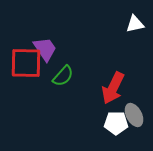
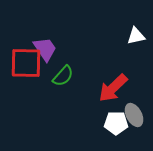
white triangle: moved 1 px right, 12 px down
red arrow: rotated 20 degrees clockwise
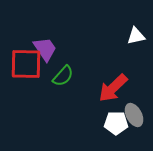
red square: moved 1 px down
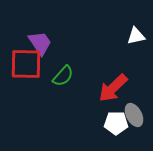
purple trapezoid: moved 5 px left, 6 px up
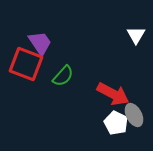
white triangle: moved 1 px up; rotated 48 degrees counterclockwise
red square: rotated 20 degrees clockwise
red arrow: moved 6 px down; rotated 108 degrees counterclockwise
white pentagon: rotated 25 degrees clockwise
